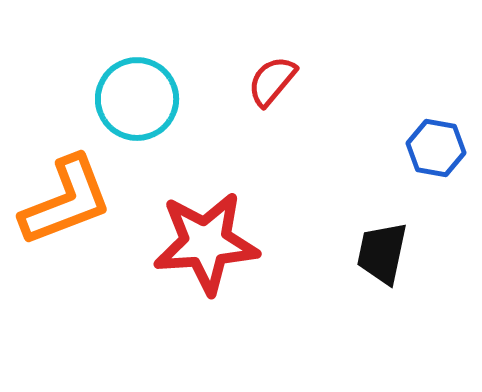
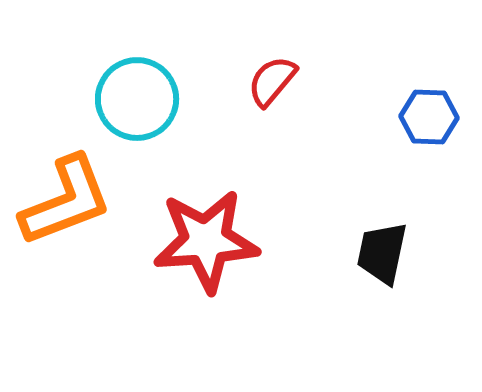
blue hexagon: moved 7 px left, 31 px up; rotated 8 degrees counterclockwise
red star: moved 2 px up
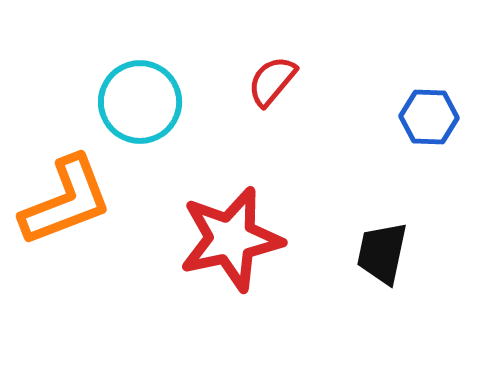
cyan circle: moved 3 px right, 3 px down
red star: moved 25 px right, 2 px up; rotated 8 degrees counterclockwise
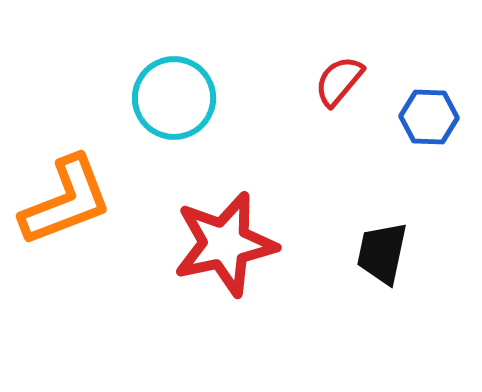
red semicircle: moved 67 px right
cyan circle: moved 34 px right, 4 px up
red star: moved 6 px left, 5 px down
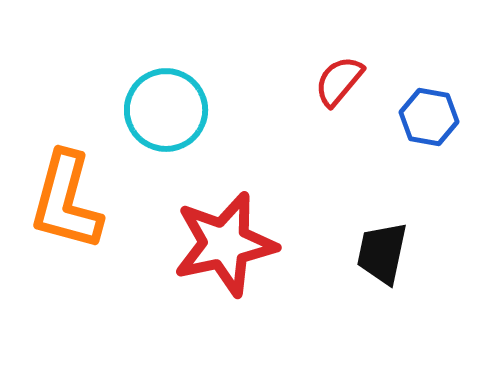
cyan circle: moved 8 px left, 12 px down
blue hexagon: rotated 8 degrees clockwise
orange L-shape: rotated 126 degrees clockwise
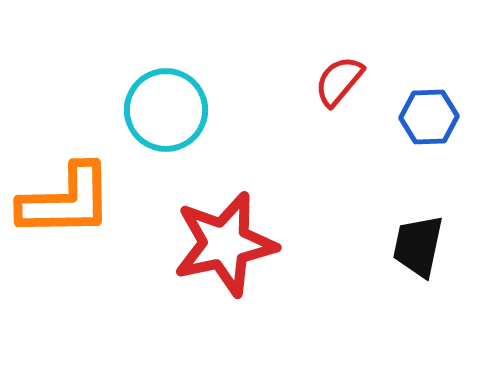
blue hexagon: rotated 12 degrees counterclockwise
orange L-shape: rotated 106 degrees counterclockwise
black trapezoid: moved 36 px right, 7 px up
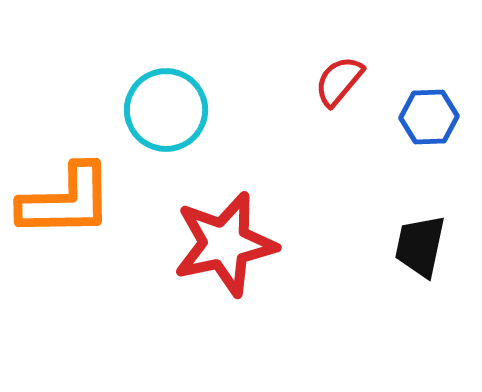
black trapezoid: moved 2 px right
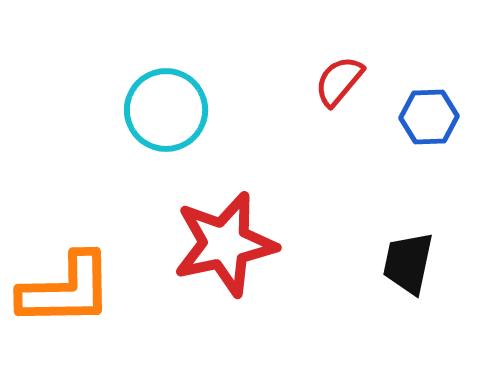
orange L-shape: moved 89 px down
black trapezoid: moved 12 px left, 17 px down
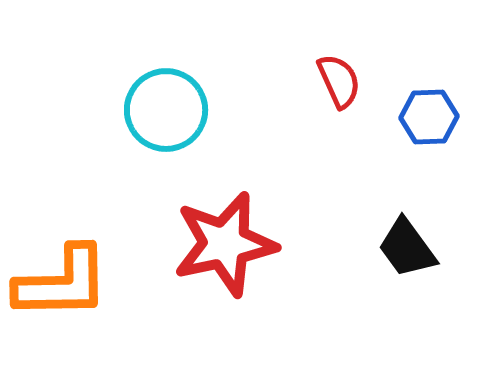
red semicircle: rotated 116 degrees clockwise
black trapezoid: moved 1 px left, 15 px up; rotated 48 degrees counterclockwise
orange L-shape: moved 4 px left, 7 px up
